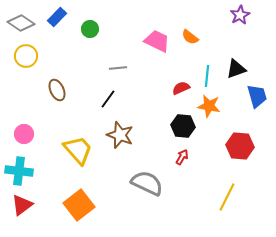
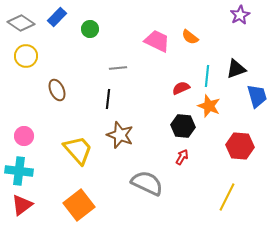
black line: rotated 30 degrees counterclockwise
orange star: rotated 10 degrees clockwise
pink circle: moved 2 px down
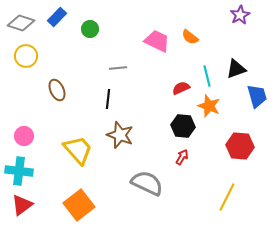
gray diamond: rotated 16 degrees counterclockwise
cyan line: rotated 20 degrees counterclockwise
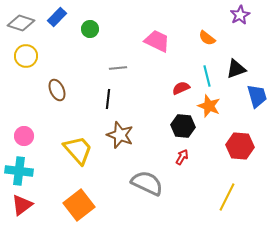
orange semicircle: moved 17 px right, 1 px down
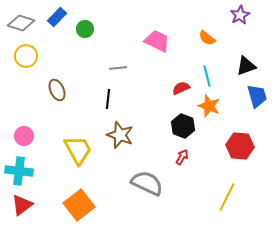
green circle: moved 5 px left
black triangle: moved 10 px right, 3 px up
black hexagon: rotated 15 degrees clockwise
yellow trapezoid: rotated 12 degrees clockwise
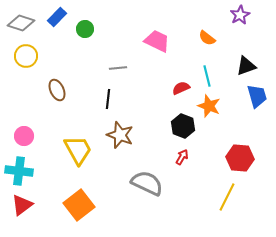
red hexagon: moved 12 px down
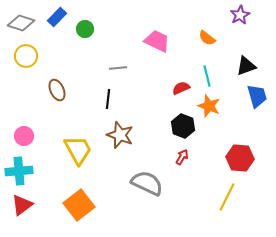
cyan cross: rotated 12 degrees counterclockwise
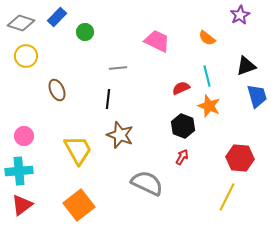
green circle: moved 3 px down
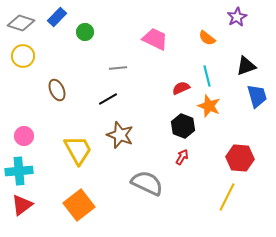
purple star: moved 3 px left, 2 px down
pink trapezoid: moved 2 px left, 2 px up
yellow circle: moved 3 px left
black line: rotated 54 degrees clockwise
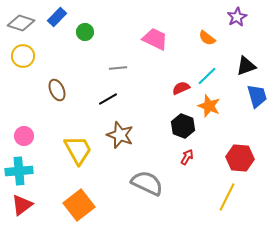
cyan line: rotated 60 degrees clockwise
red arrow: moved 5 px right
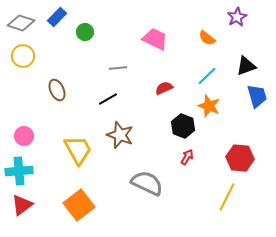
red semicircle: moved 17 px left
